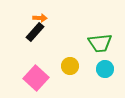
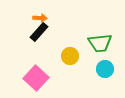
black rectangle: moved 4 px right
yellow circle: moved 10 px up
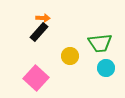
orange arrow: moved 3 px right
cyan circle: moved 1 px right, 1 px up
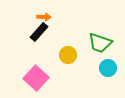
orange arrow: moved 1 px right, 1 px up
green trapezoid: rotated 25 degrees clockwise
yellow circle: moved 2 px left, 1 px up
cyan circle: moved 2 px right
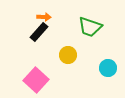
green trapezoid: moved 10 px left, 16 px up
pink square: moved 2 px down
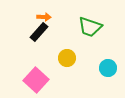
yellow circle: moved 1 px left, 3 px down
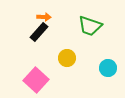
green trapezoid: moved 1 px up
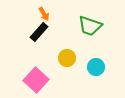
orange arrow: moved 3 px up; rotated 56 degrees clockwise
cyan circle: moved 12 px left, 1 px up
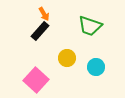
black rectangle: moved 1 px right, 1 px up
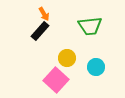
green trapezoid: rotated 25 degrees counterclockwise
pink square: moved 20 px right
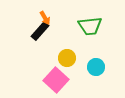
orange arrow: moved 1 px right, 4 px down
